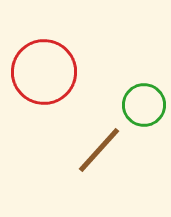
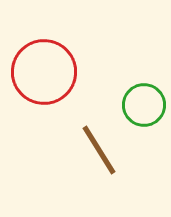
brown line: rotated 74 degrees counterclockwise
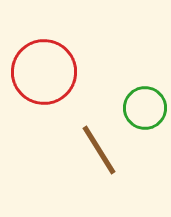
green circle: moved 1 px right, 3 px down
